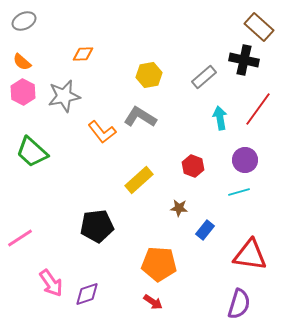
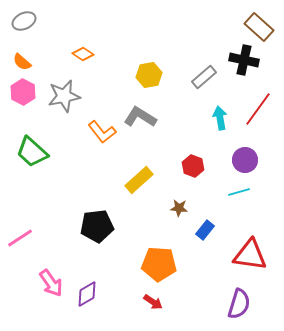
orange diamond: rotated 35 degrees clockwise
purple diamond: rotated 12 degrees counterclockwise
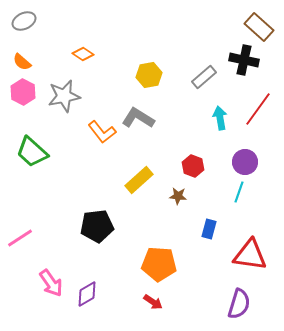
gray L-shape: moved 2 px left, 1 px down
purple circle: moved 2 px down
cyan line: rotated 55 degrees counterclockwise
brown star: moved 1 px left, 12 px up
blue rectangle: moved 4 px right, 1 px up; rotated 24 degrees counterclockwise
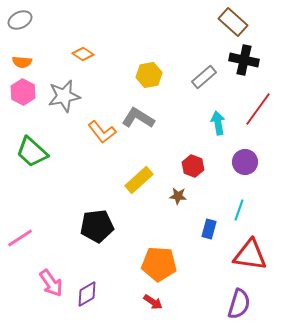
gray ellipse: moved 4 px left, 1 px up
brown rectangle: moved 26 px left, 5 px up
orange semicircle: rotated 36 degrees counterclockwise
cyan arrow: moved 2 px left, 5 px down
cyan line: moved 18 px down
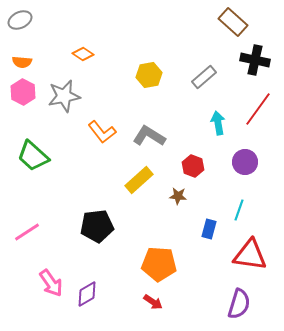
black cross: moved 11 px right
gray L-shape: moved 11 px right, 18 px down
green trapezoid: moved 1 px right, 4 px down
pink line: moved 7 px right, 6 px up
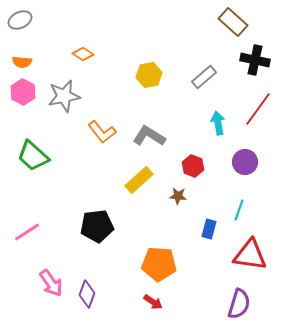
purple diamond: rotated 40 degrees counterclockwise
